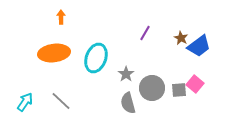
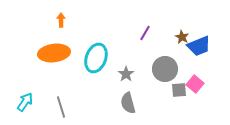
orange arrow: moved 3 px down
brown star: moved 1 px right, 1 px up
blue trapezoid: rotated 15 degrees clockwise
gray circle: moved 13 px right, 19 px up
gray line: moved 6 px down; rotated 30 degrees clockwise
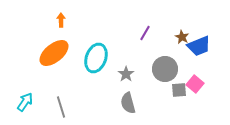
orange ellipse: rotated 32 degrees counterclockwise
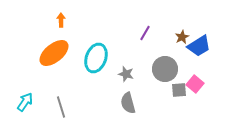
brown star: rotated 16 degrees clockwise
blue trapezoid: rotated 10 degrees counterclockwise
gray star: rotated 21 degrees counterclockwise
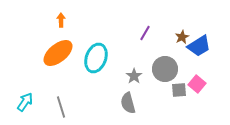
orange ellipse: moved 4 px right
gray star: moved 8 px right, 2 px down; rotated 21 degrees clockwise
pink square: moved 2 px right
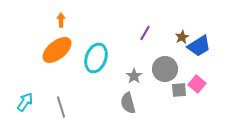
orange ellipse: moved 1 px left, 3 px up
